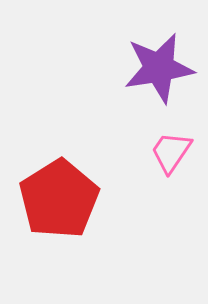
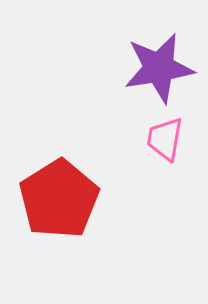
pink trapezoid: moved 6 px left, 13 px up; rotated 24 degrees counterclockwise
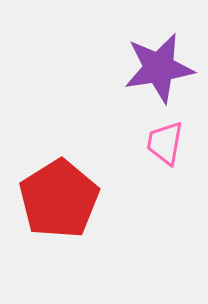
pink trapezoid: moved 4 px down
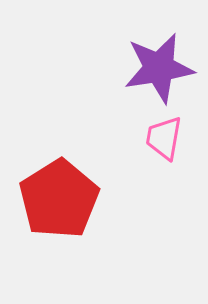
pink trapezoid: moved 1 px left, 5 px up
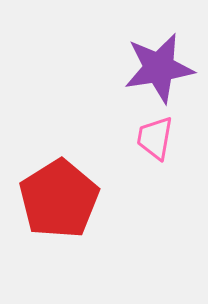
pink trapezoid: moved 9 px left
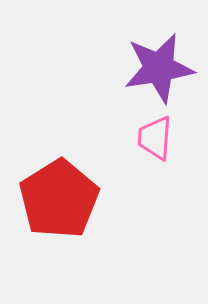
pink trapezoid: rotated 6 degrees counterclockwise
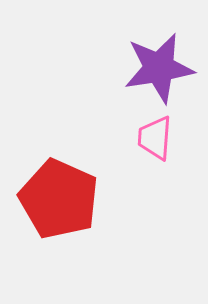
red pentagon: rotated 16 degrees counterclockwise
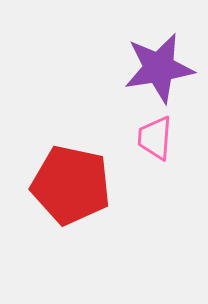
red pentagon: moved 12 px right, 14 px up; rotated 12 degrees counterclockwise
